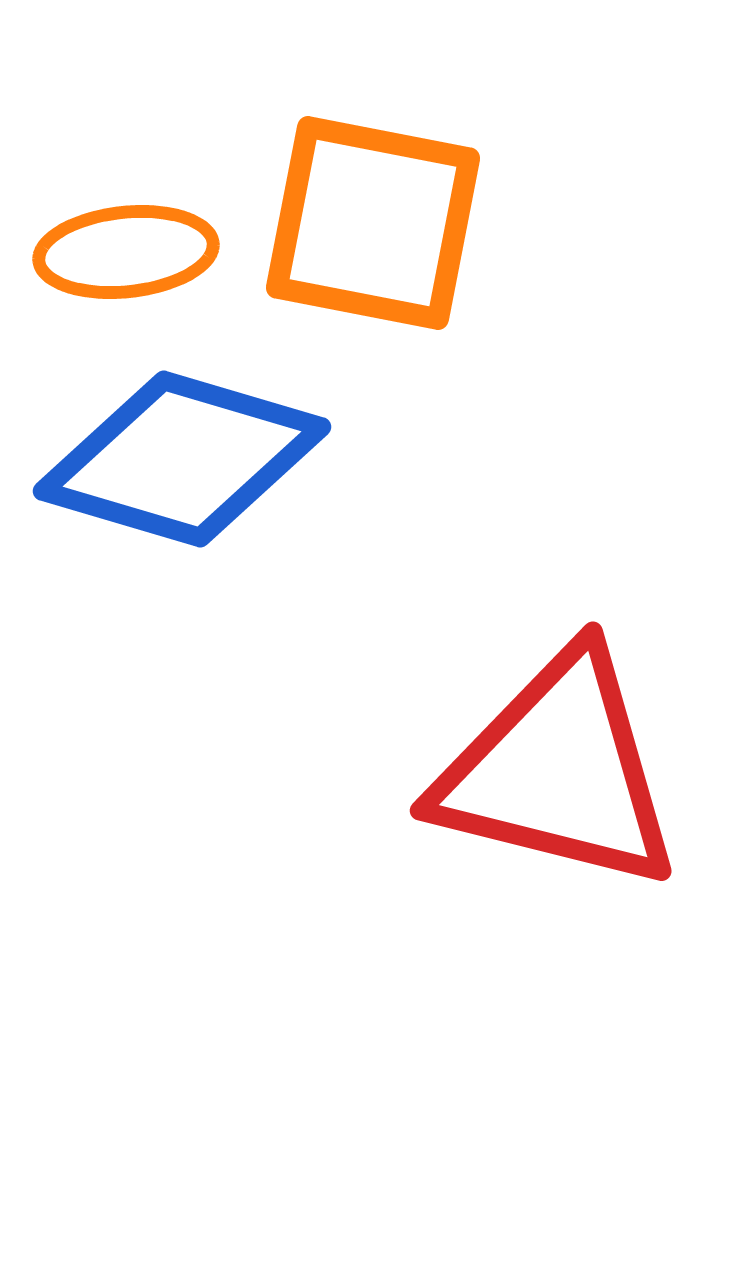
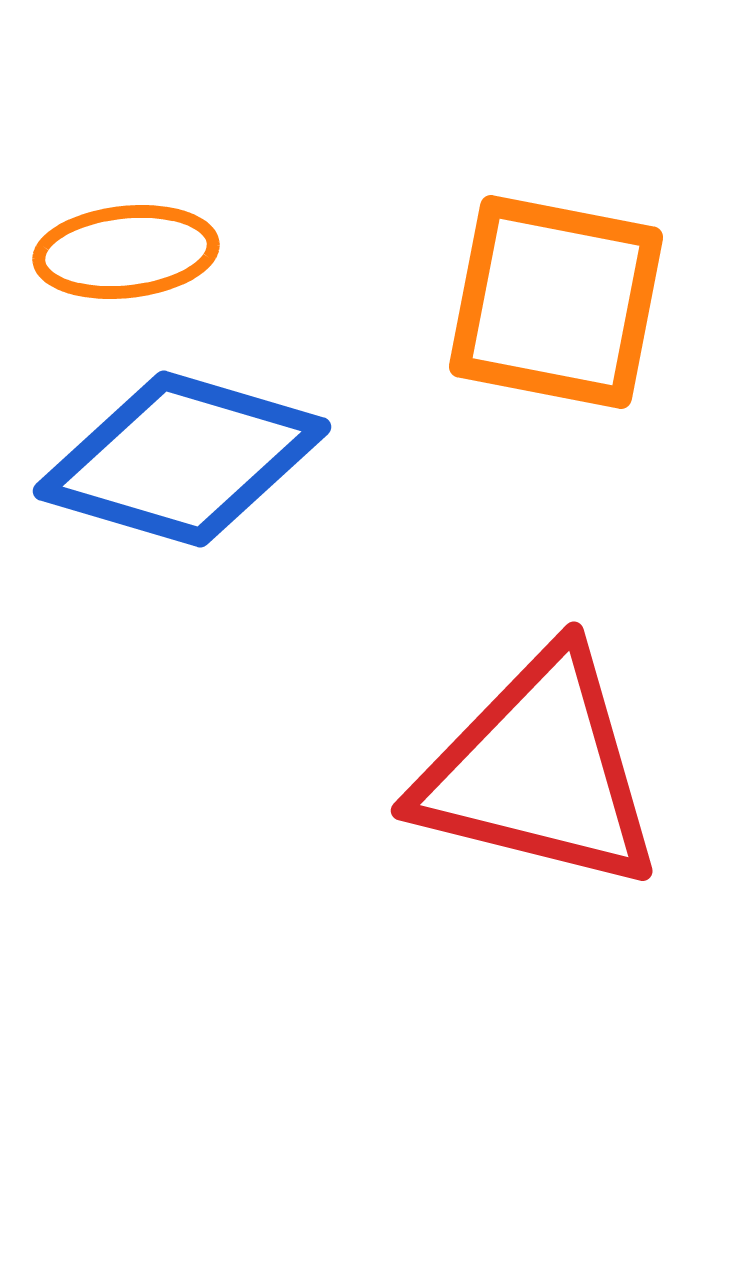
orange square: moved 183 px right, 79 px down
red triangle: moved 19 px left
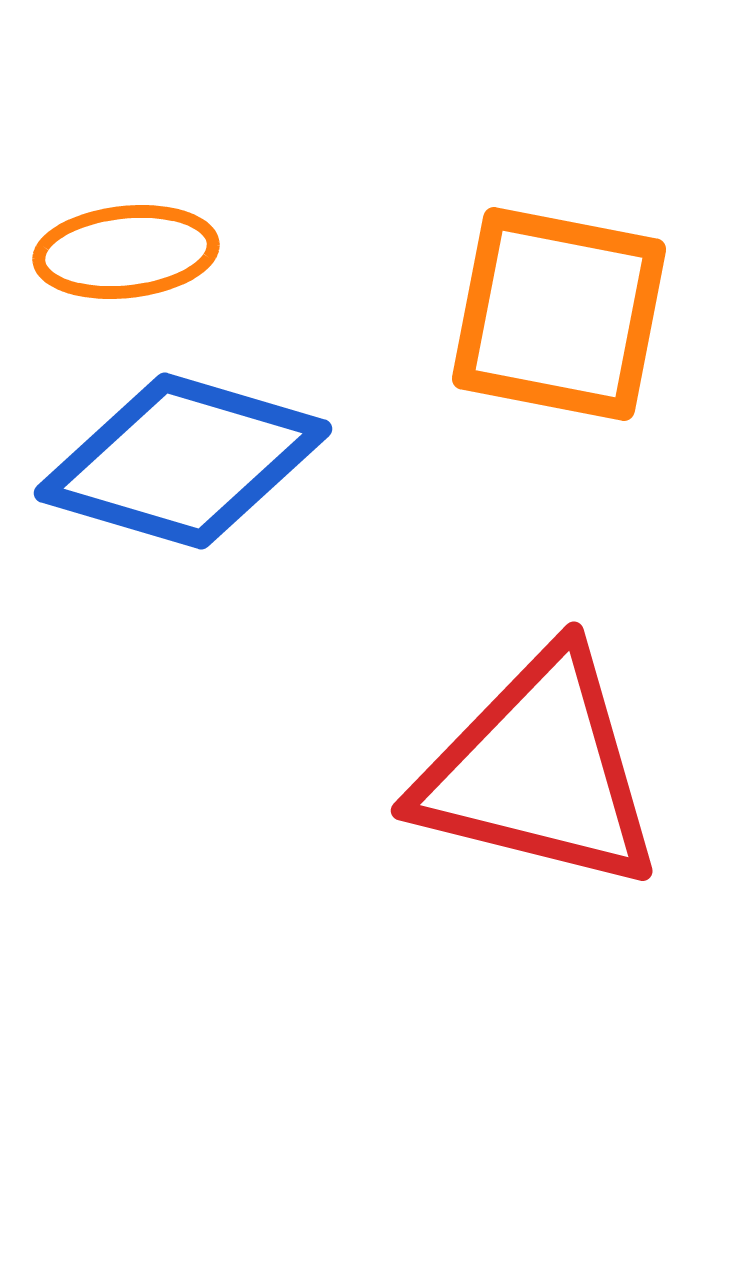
orange square: moved 3 px right, 12 px down
blue diamond: moved 1 px right, 2 px down
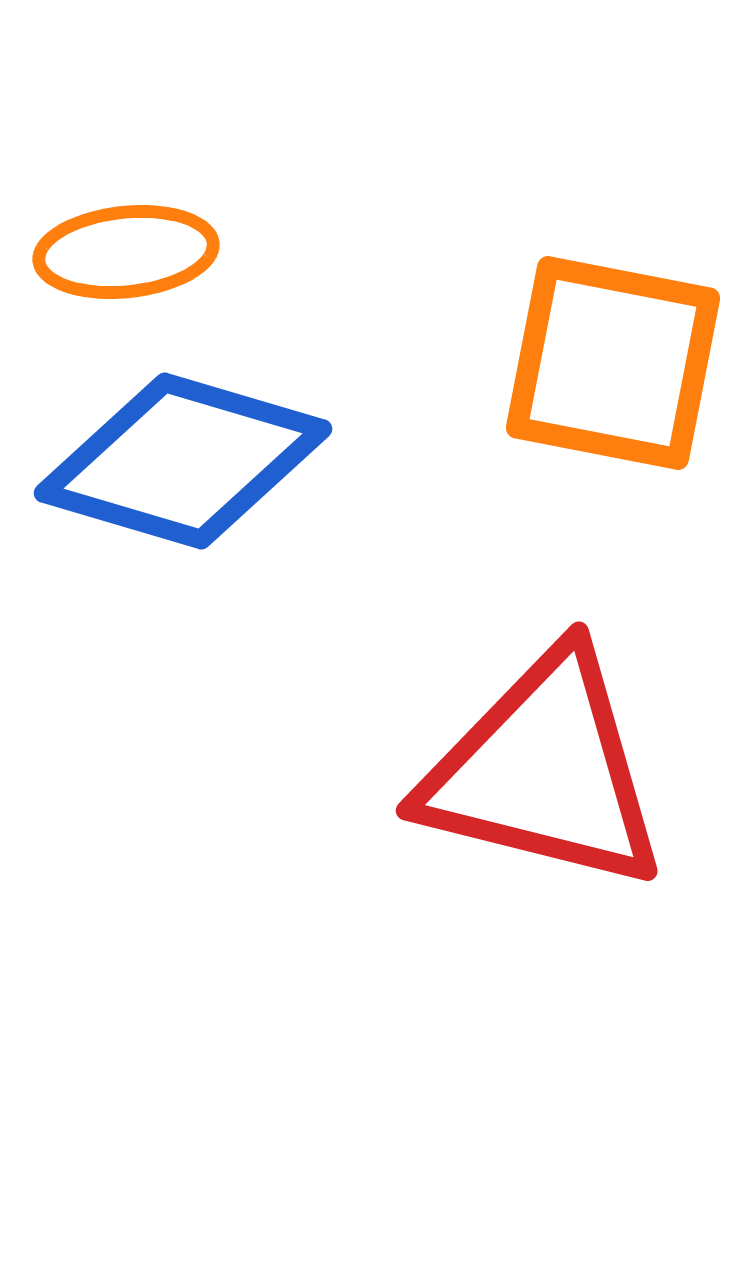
orange square: moved 54 px right, 49 px down
red triangle: moved 5 px right
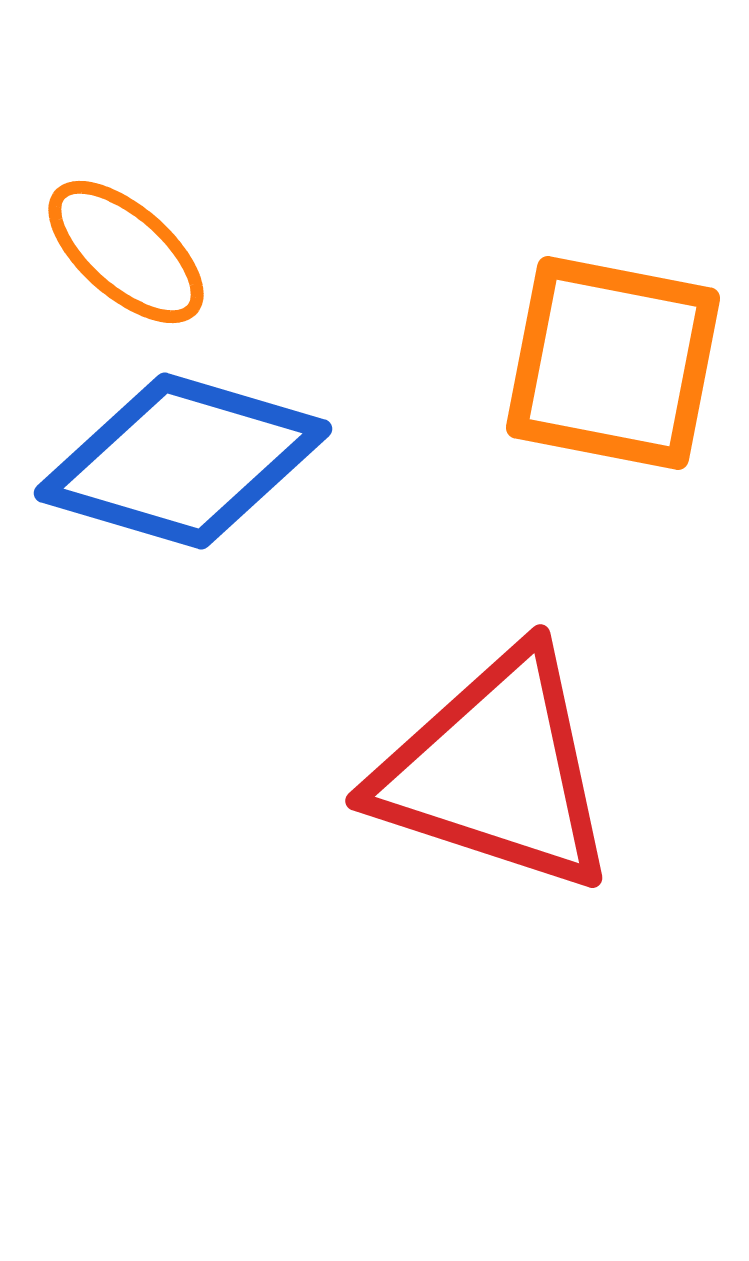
orange ellipse: rotated 47 degrees clockwise
red triangle: moved 48 px left; rotated 4 degrees clockwise
